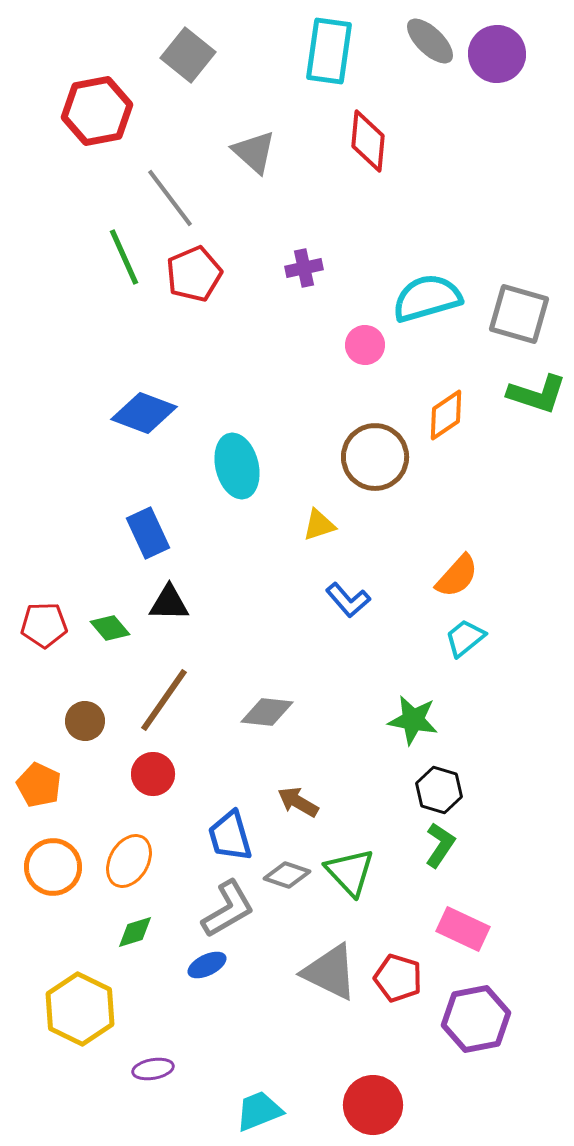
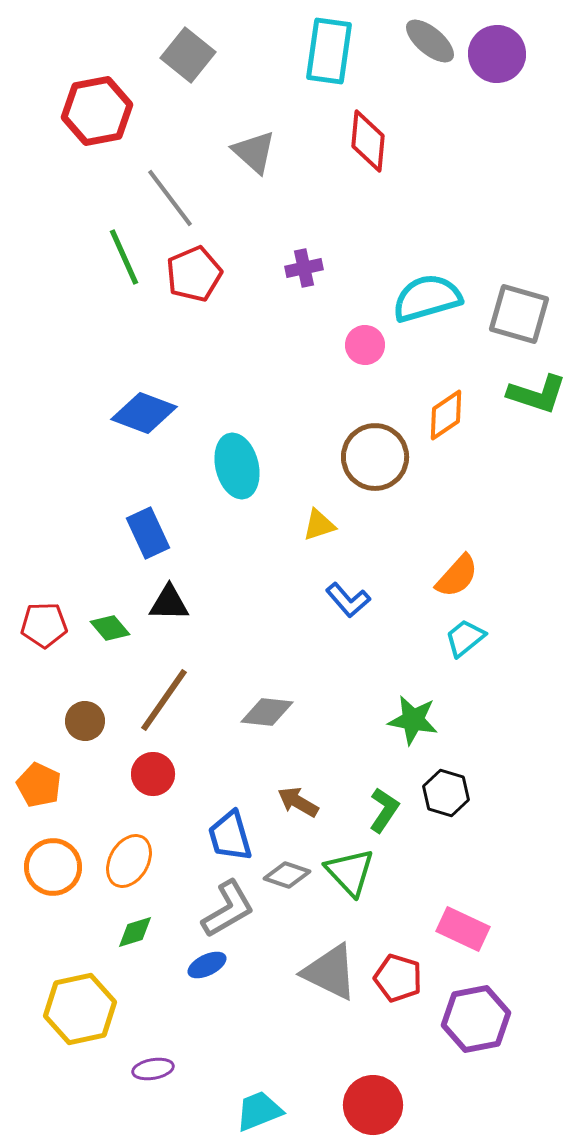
gray ellipse at (430, 41): rotated 4 degrees counterclockwise
black hexagon at (439, 790): moved 7 px right, 3 px down
green L-shape at (440, 845): moved 56 px left, 35 px up
yellow hexagon at (80, 1009): rotated 22 degrees clockwise
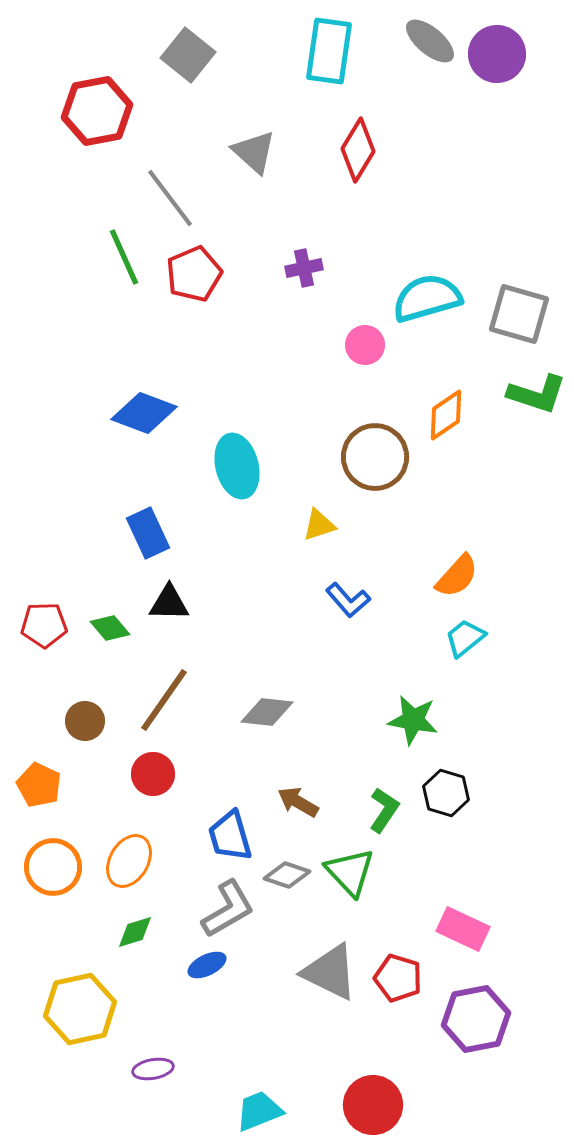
red diamond at (368, 141): moved 10 px left, 9 px down; rotated 26 degrees clockwise
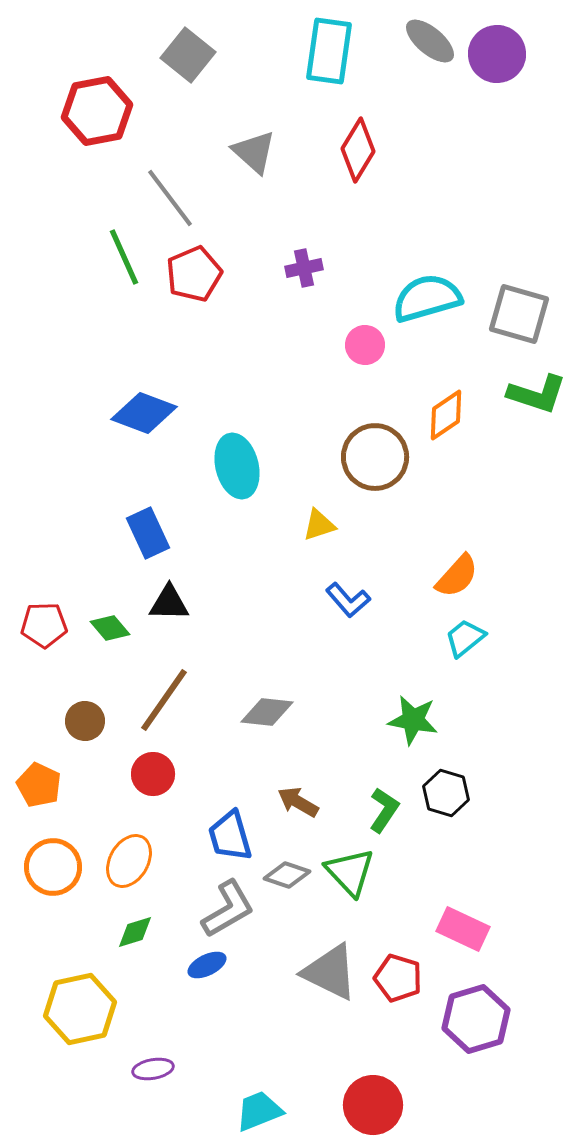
purple hexagon at (476, 1019): rotated 6 degrees counterclockwise
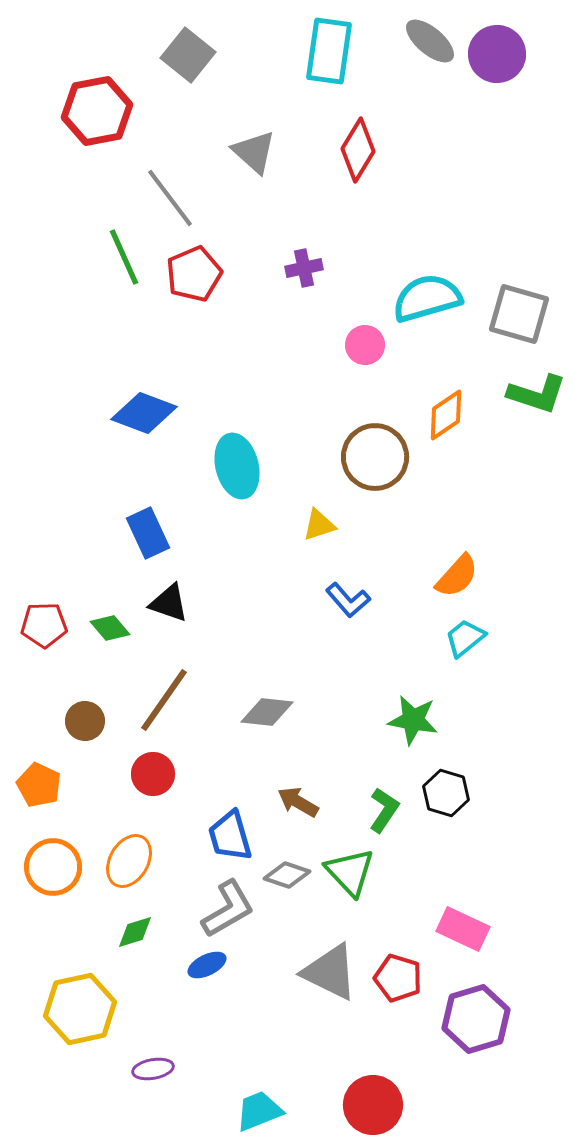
black triangle at (169, 603): rotated 18 degrees clockwise
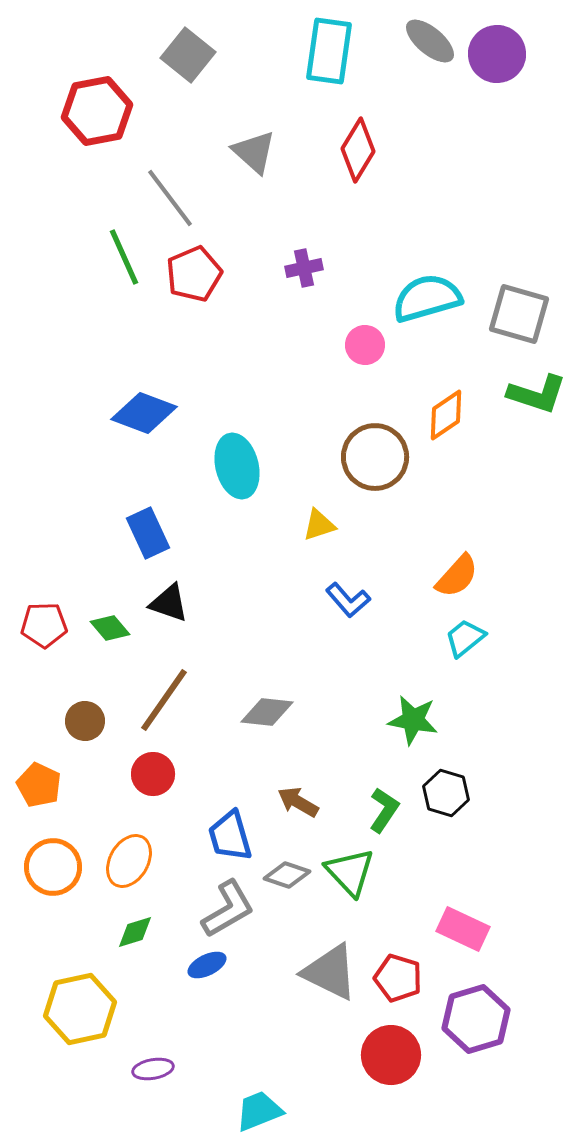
red circle at (373, 1105): moved 18 px right, 50 px up
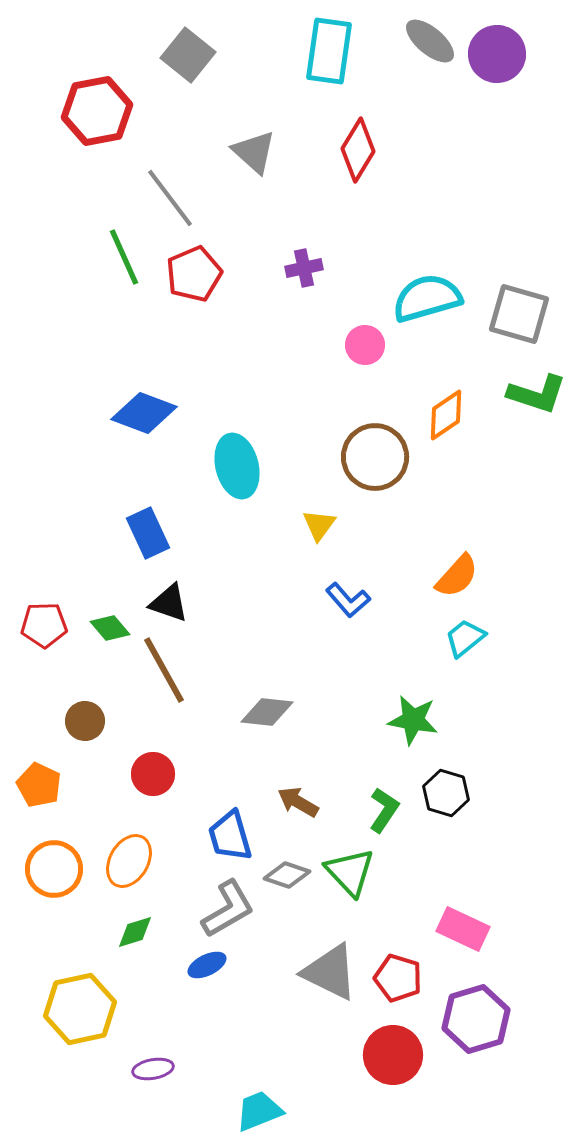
yellow triangle at (319, 525): rotated 36 degrees counterclockwise
brown line at (164, 700): moved 30 px up; rotated 64 degrees counterclockwise
orange circle at (53, 867): moved 1 px right, 2 px down
red circle at (391, 1055): moved 2 px right
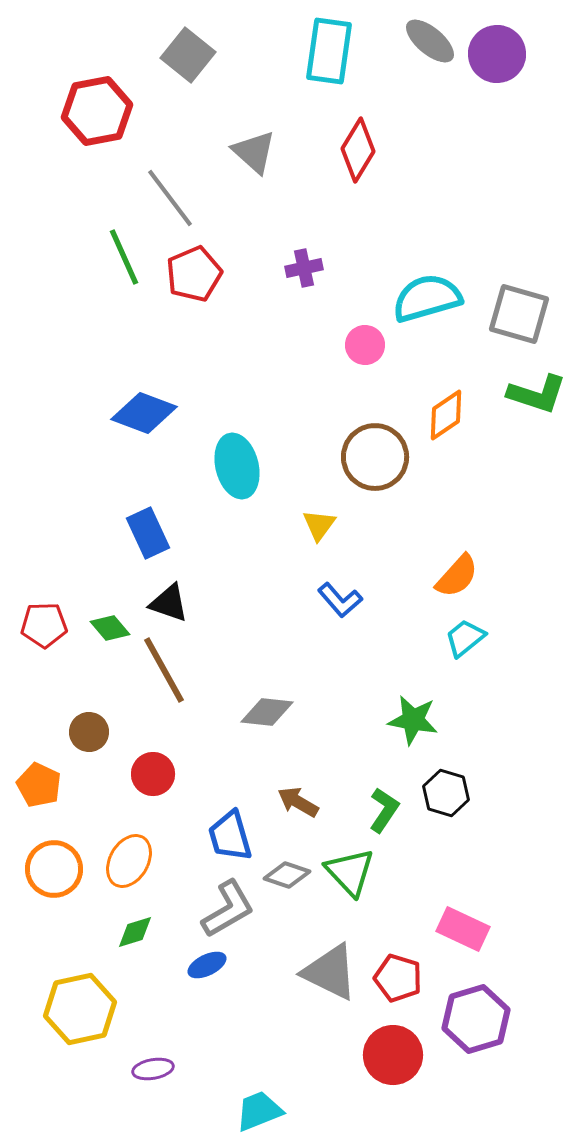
blue L-shape at (348, 600): moved 8 px left
brown circle at (85, 721): moved 4 px right, 11 px down
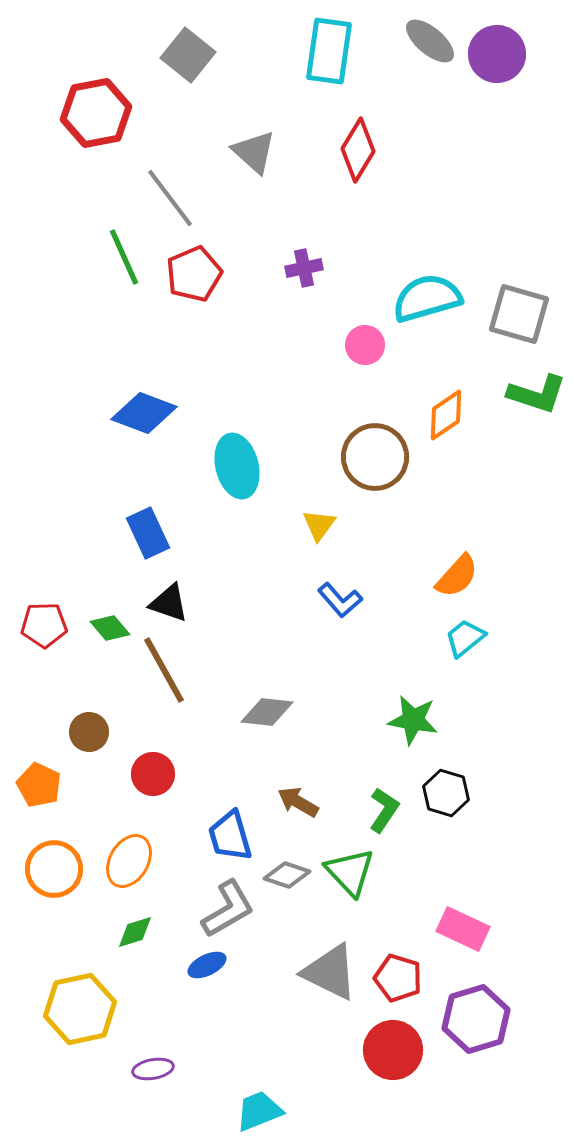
red hexagon at (97, 111): moved 1 px left, 2 px down
red circle at (393, 1055): moved 5 px up
